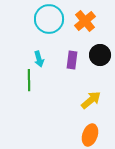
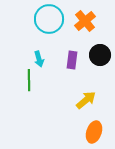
yellow arrow: moved 5 px left
orange ellipse: moved 4 px right, 3 px up
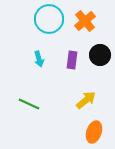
green line: moved 24 px down; rotated 65 degrees counterclockwise
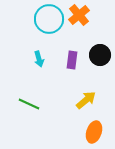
orange cross: moved 6 px left, 6 px up
